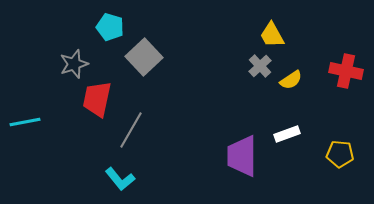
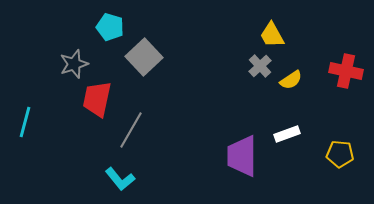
cyan line: rotated 64 degrees counterclockwise
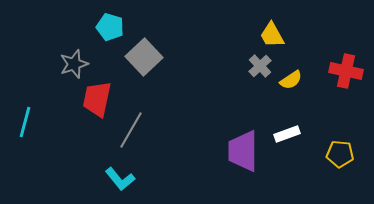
purple trapezoid: moved 1 px right, 5 px up
